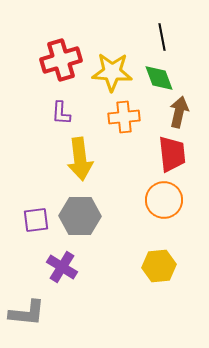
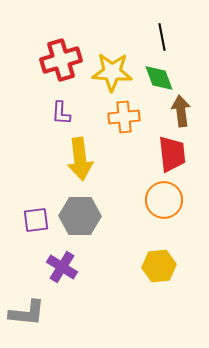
brown arrow: moved 2 px right, 1 px up; rotated 20 degrees counterclockwise
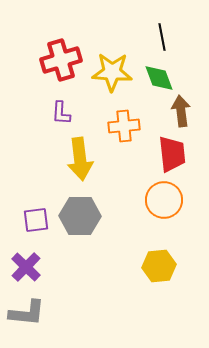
orange cross: moved 9 px down
purple cross: moved 36 px left; rotated 12 degrees clockwise
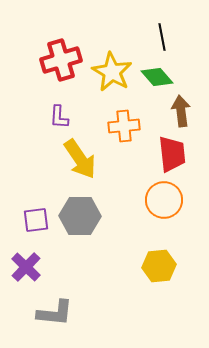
yellow star: rotated 27 degrees clockwise
green diamond: moved 2 px left, 1 px up; rotated 20 degrees counterclockwise
purple L-shape: moved 2 px left, 4 px down
yellow arrow: rotated 27 degrees counterclockwise
gray L-shape: moved 28 px right
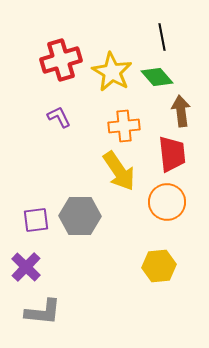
purple L-shape: rotated 150 degrees clockwise
yellow arrow: moved 39 px right, 12 px down
orange circle: moved 3 px right, 2 px down
gray L-shape: moved 12 px left, 1 px up
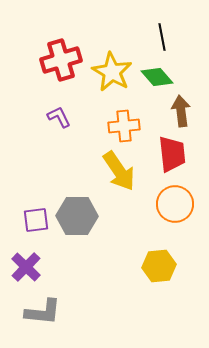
orange circle: moved 8 px right, 2 px down
gray hexagon: moved 3 px left
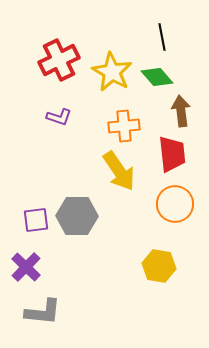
red cross: moved 2 px left; rotated 9 degrees counterclockwise
purple L-shape: rotated 135 degrees clockwise
yellow hexagon: rotated 16 degrees clockwise
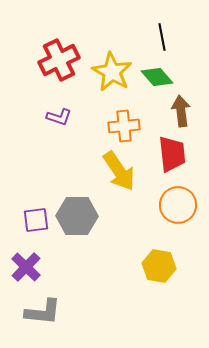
orange circle: moved 3 px right, 1 px down
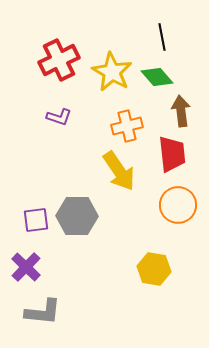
orange cross: moved 3 px right; rotated 8 degrees counterclockwise
yellow hexagon: moved 5 px left, 3 px down
